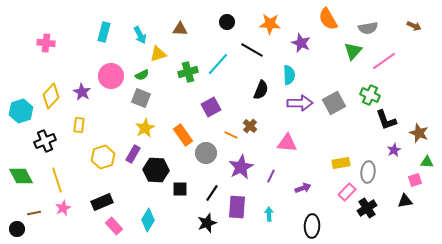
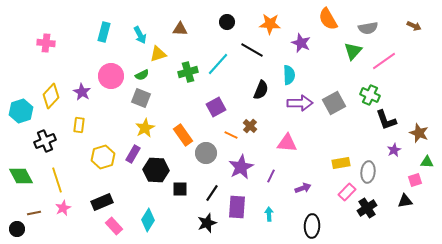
purple square at (211, 107): moved 5 px right
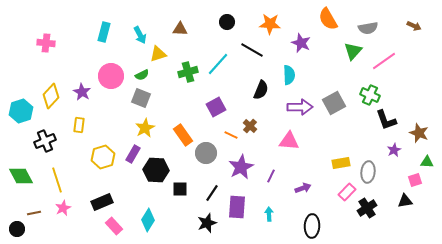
purple arrow at (300, 103): moved 4 px down
pink triangle at (287, 143): moved 2 px right, 2 px up
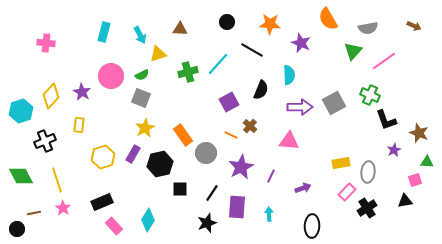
purple square at (216, 107): moved 13 px right, 5 px up
black hexagon at (156, 170): moved 4 px right, 6 px up; rotated 15 degrees counterclockwise
pink star at (63, 208): rotated 14 degrees counterclockwise
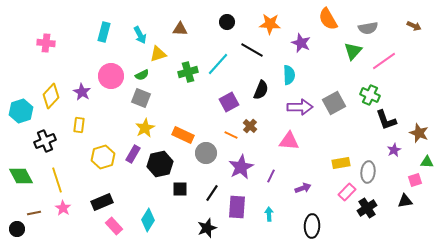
orange rectangle at (183, 135): rotated 30 degrees counterclockwise
black star at (207, 223): moved 5 px down
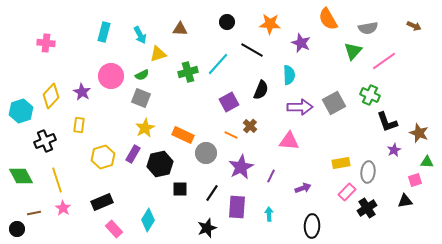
black L-shape at (386, 120): moved 1 px right, 2 px down
pink rectangle at (114, 226): moved 3 px down
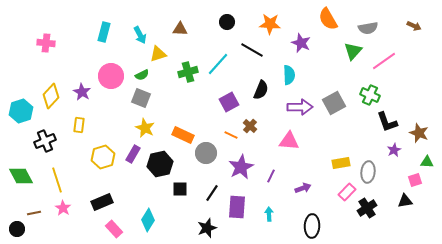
yellow star at (145, 128): rotated 18 degrees counterclockwise
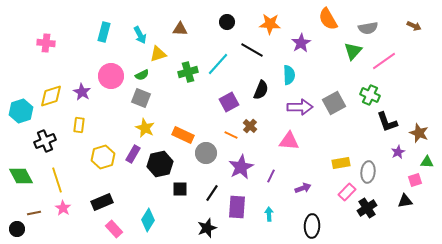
purple star at (301, 43): rotated 18 degrees clockwise
yellow diamond at (51, 96): rotated 30 degrees clockwise
purple star at (394, 150): moved 4 px right, 2 px down
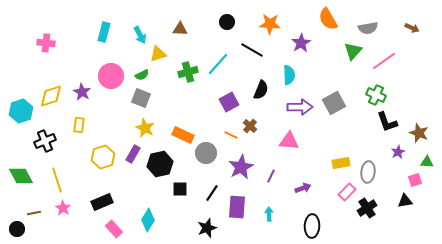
brown arrow at (414, 26): moved 2 px left, 2 px down
green cross at (370, 95): moved 6 px right
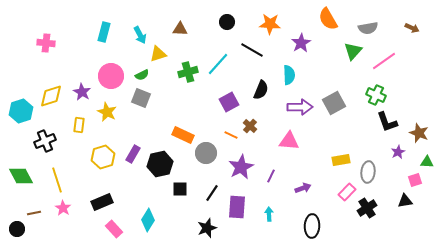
yellow star at (145, 128): moved 38 px left, 16 px up
yellow rectangle at (341, 163): moved 3 px up
